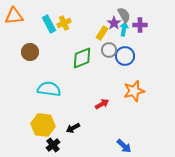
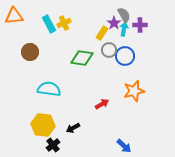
green diamond: rotated 30 degrees clockwise
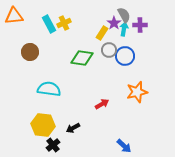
orange star: moved 3 px right, 1 px down
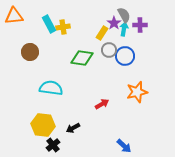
yellow cross: moved 1 px left, 4 px down; rotated 16 degrees clockwise
cyan semicircle: moved 2 px right, 1 px up
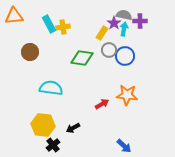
gray semicircle: rotated 49 degrees counterclockwise
purple cross: moved 4 px up
orange star: moved 10 px left, 3 px down; rotated 20 degrees clockwise
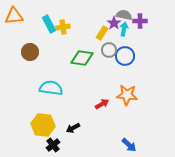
blue arrow: moved 5 px right, 1 px up
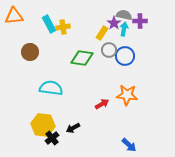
black cross: moved 1 px left, 7 px up
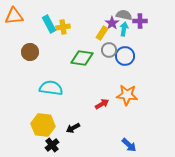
purple star: moved 2 px left
black cross: moved 7 px down
